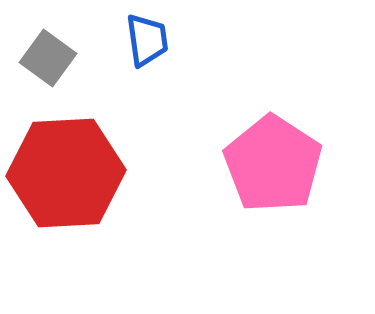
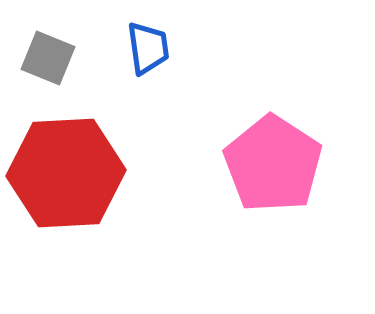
blue trapezoid: moved 1 px right, 8 px down
gray square: rotated 14 degrees counterclockwise
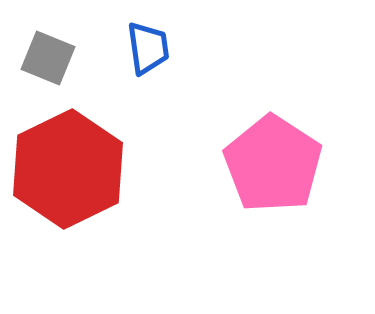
red hexagon: moved 2 px right, 4 px up; rotated 23 degrees counterclockwise
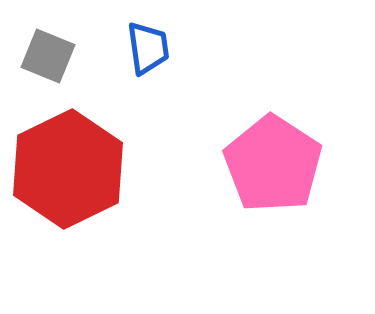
gray square: moved 2 px up
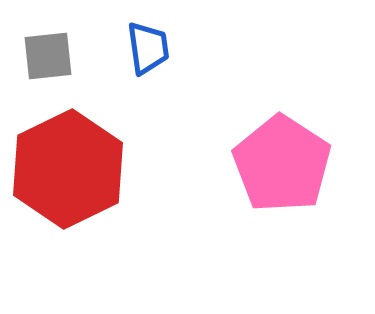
gray square: rotated 28 degrees counterclockwise
pink pentagon: moved 9 px right
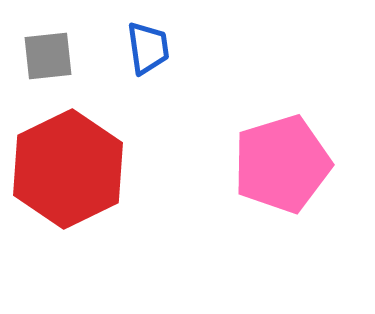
pink pentagon: rotated 22 degrees clockwise
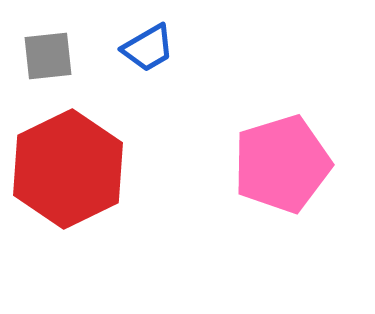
blue trapezoid: rotated 68 degrees clockwise
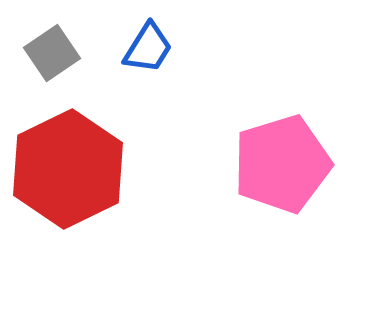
blue trapezoid: rotated 28 degrees counterclockwise
gray square: moved 4 px right, 3 px up; rotated 28 degrees counterclockwise
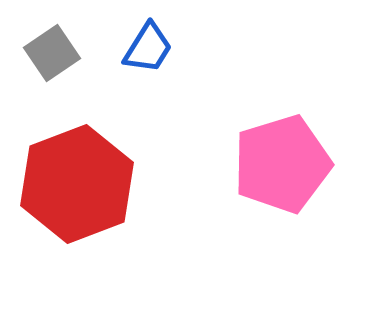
red hexagon: moved 9 px right, 15 px down; rotated 5 degrees clockwise
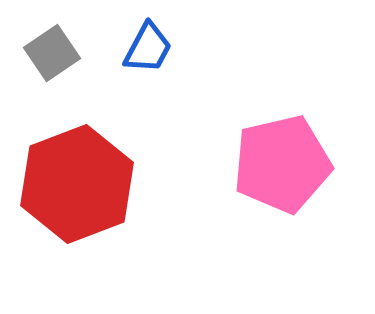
blue trapezoid: rotated 4 degrees counterclockwise
pink pentagon: rotated 4 degrees clockwise
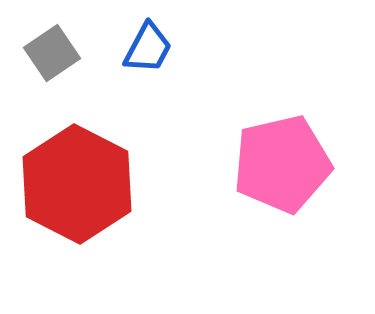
red hexagon: rotated 12 degrees counterclockwise
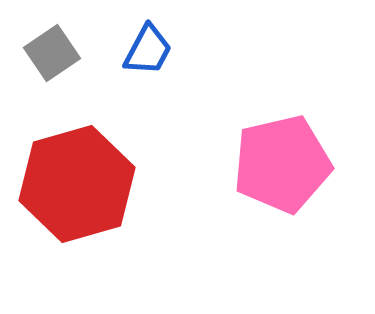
blue trapezoid: moved 2 px down
red hexagon: rotated 17 degrees clockwise
